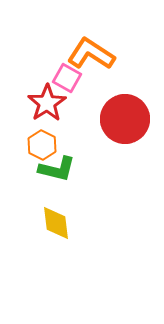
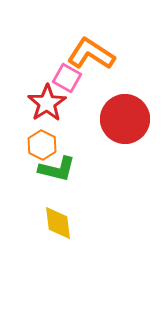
yellow diamond: moved 2 px right
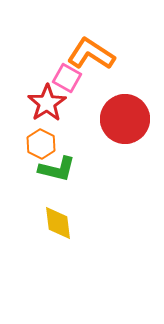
orange hexagon: moved 1 px left, 1 px up
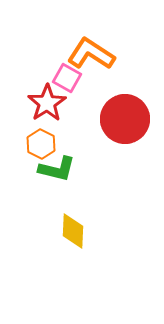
yellow diamond: moved 15 px right, 8 px down; rotated 9 degrees clockwise
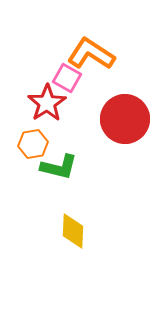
orange hexagon: moved 8 px left; rotated 24 degrees clockwise
green L-shape: moved 2 px right, 2 px up
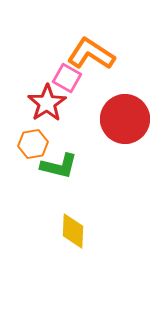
green L-shape: moved 1 px up
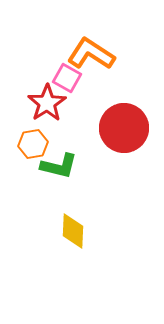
red circle: moved 1 px left, 9 px down
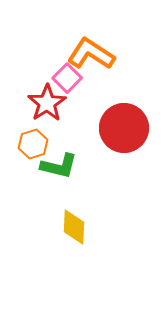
pink square: rotated 16 degrees clockwise
orange hexagon: rotated 8 degrees counterclockwise
yellow diamond: moved 1 px right, 4 px up
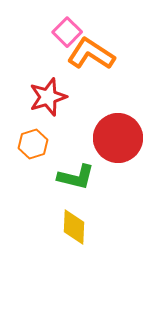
pink square: moved 46 px up
red star: moved 1 px right, 6 px up; rotated 15 degrees clockwise
red circle: moved 6 px left, 10 px down
green L-shape: moved 17 px right, 11 px down
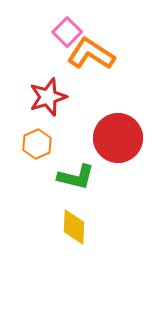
orange hexagon: moved 4 px right; rotated 8 degrees counterclockwise
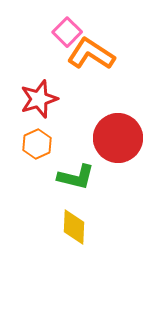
red star: moved 9 px left, 2 px down
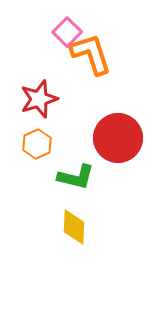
orange L-shape: rotated 39 degrees clockwise
